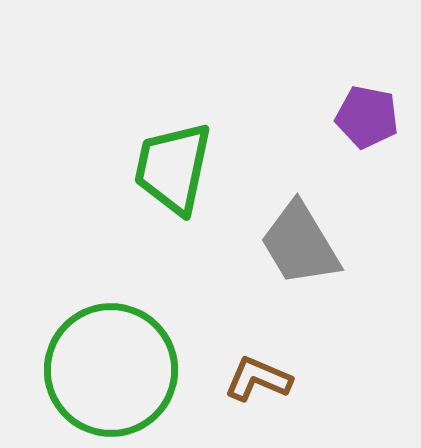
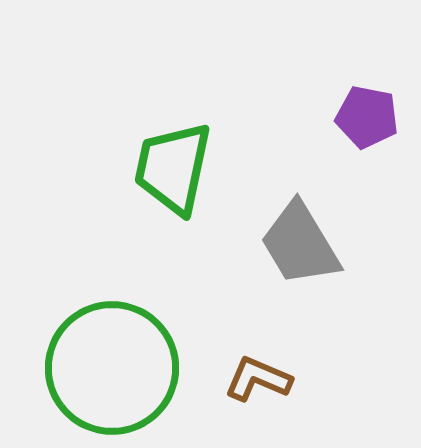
green circle: moved 1 px right, 2 px up
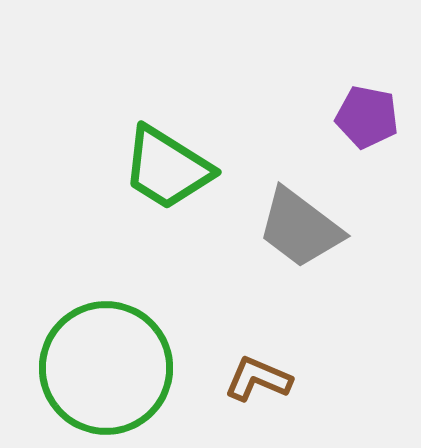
green trapezoid: moved 6 px left; rotated 70 degrees counterclockwise
gray trapezoid: moved 16 px up; rotated 22 degrees counterclockwise
green circle: moved 6 px left
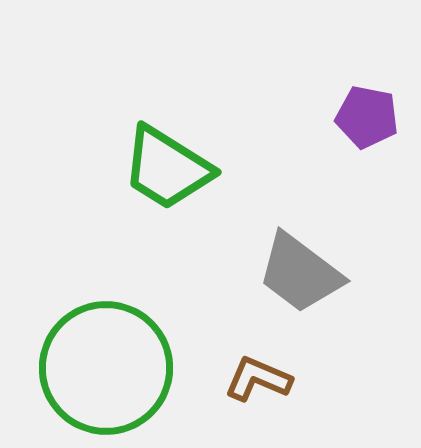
gray trapezoid: moved 45 px down
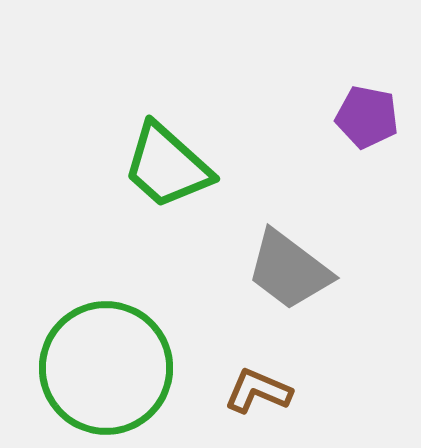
green trapezoid: moved 2 px up; rotated 10 degrees clockwise
gray trapezoid: moved 11 px left, 3 px up
brown L-shape: moved 12 px down
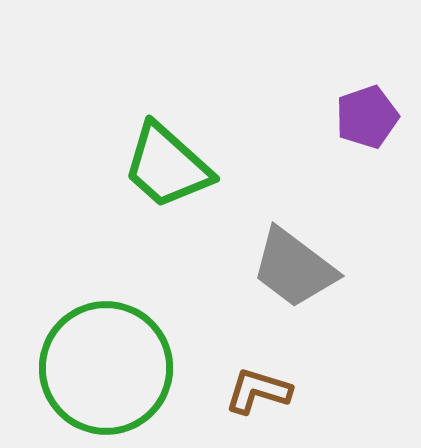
purple pentagon: rotated 30 degrees counterclockwise
gray trapezoid: moved 5 px right, 2 px up
brown L-shape: rotated 6 degrees counterclockwise
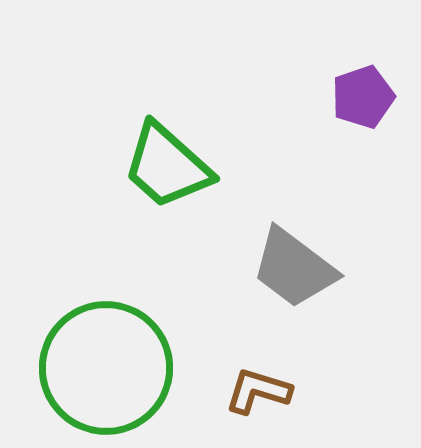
purple pentagon: moved 4 px left, 20 px up
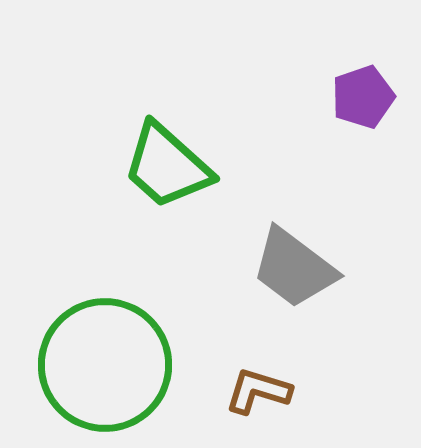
green circle: moved 1 px left, 3 px up
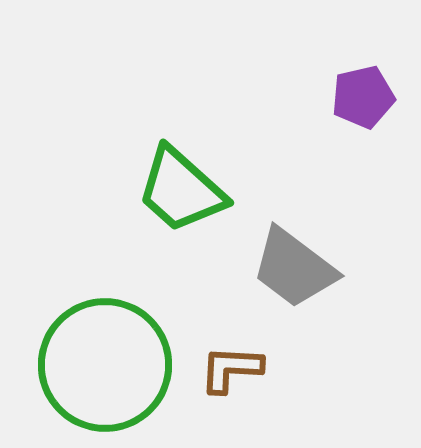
purple pentagon: rotated 6 degrees clockwise
green trapezoid: moved 14 px right, 24 px down
brown L-shape: moved 27 px left, 22 px up; rotated 14 degrees counterclockwise
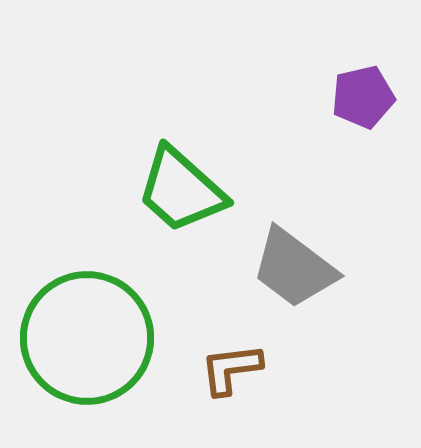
green circle: moved 18 px left, 27 px up
brown L-shape: rotated 10 degrees counterclockwise
